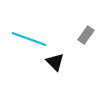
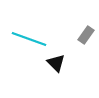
black triangle: moved 1 px right, 1 px down
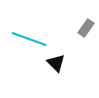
gray rectangle: moved 7 px up
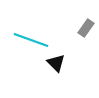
cyan line: moved 2 px right, 1 px down
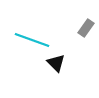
cyan line: moved 1 px right
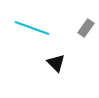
cyan line: moved 12 px up
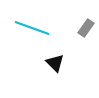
black triangle: moved 1 px left
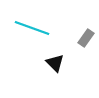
gray rectangle: moved 10 px down
